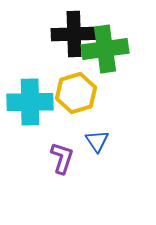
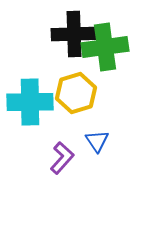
green cross: moved 2 px up
purple L-shape: rotated 24 degrees clockwise
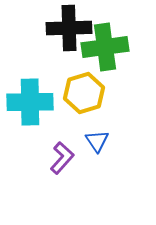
black cross: moved 5 px left, 6 px up
yellow hexagon: moved 8 px right
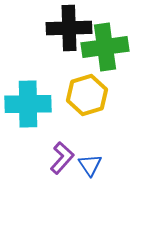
yellow hexagon: moved 3 px right, 2 px down
cyan cross: moved 2 px left, 2 px down
blue triangle: moved 7 px left, 24 px down
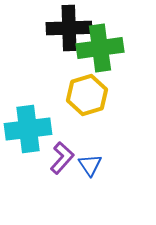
green cross: moved 5 px left, 1 px down
cyan cross: moved 25 px down; rotated 6 degrees counterclockwise
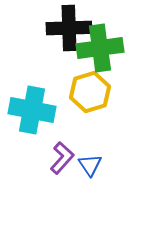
yellow hexagon: moved 3 px right, 3 px up
cyan cross: moved 4 px right, 19 px up; rotated 18 degrees clockwise
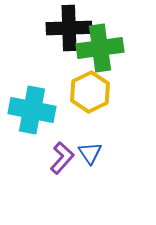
yellow hexagon: rotated 9 degrees counterclockwise
blue triangle: moved 12 px up
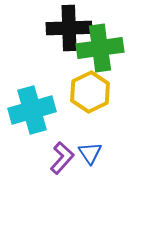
cyan cross: rotated 27 degrees counterclockwise
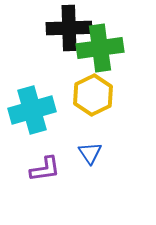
yellow hexagon: moved 3 px right, 3 px down
purple L-shape: moved 17 px left, 11 px down; rotated 40 degrees clockwise
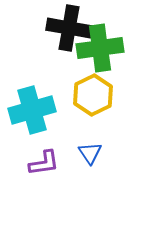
black cross: rotated 12 degrees clockwise
purple L-shape: moved 1 px left, 6 px up
